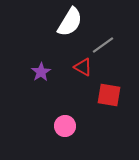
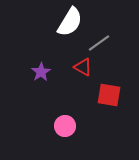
gray line: moved 4 px left, 2 px up
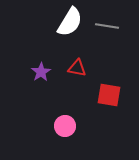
gray line: moved 8 px right, 17 px up; rotated 45 degrees clockwise
red triangle: moved 6 px left, 1 px down; rotated 18 degrees counterclockwise
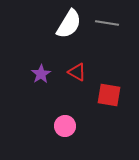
white semicircle: moved 1 px left, 2 px down
gray line: moved 3 px up
red triangle: moved 4 px down; rotated 18 degrees clockwise
purple star: moved 2 px down
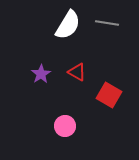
white semicircle: moved 1 px left, 1 px down
red square: rotated 20 degrees clockwise
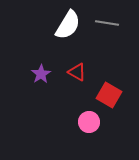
pink circle: moved 24 px right, 4 px up
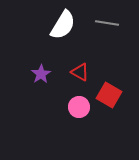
white semicircle: moved 5 px left
red triangle: moved 3 px right
pink circle: moved 10 px left, 15 px up
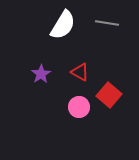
red square: rotated 10 degrees clockwise
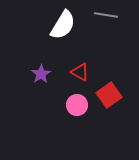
gray line: moved 1 px left, 8 px up
red square: rotated 15 degrees clockwise
pink circle: moved 2 px left, 2 px up
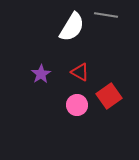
white semicircle: moved 9 px right, 2 px down
red square: moved 1 px down
